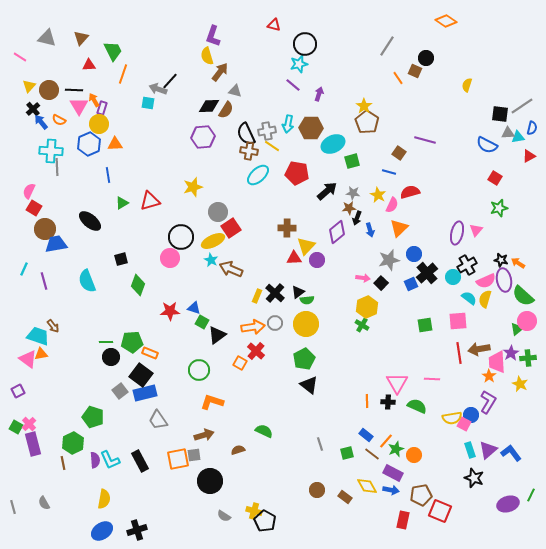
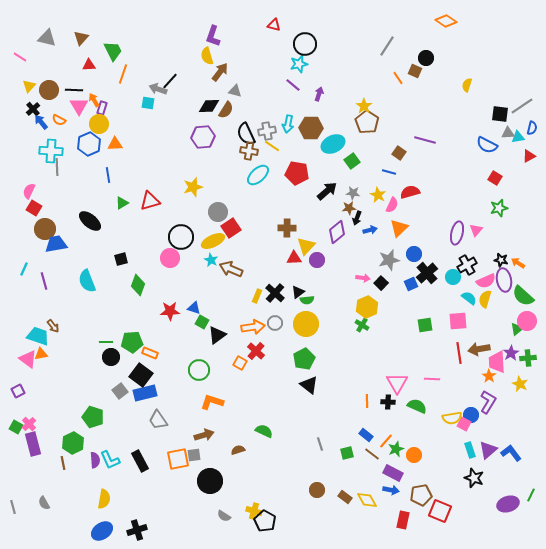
green square at (352, 161): rotated 21 degrees counterclockwise
blue arrow at (370, 230): rotated 88 degrees counterclockwise
yellow diamond at (367, 486): moved 14 px down
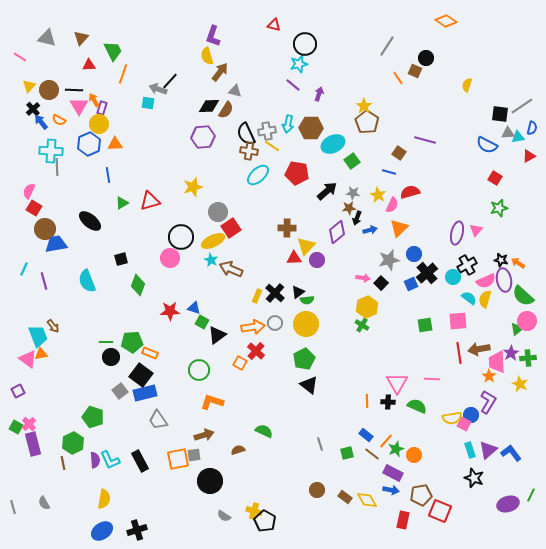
cyan trapezoid at (38, 336): rotated 50 degrees clockwise
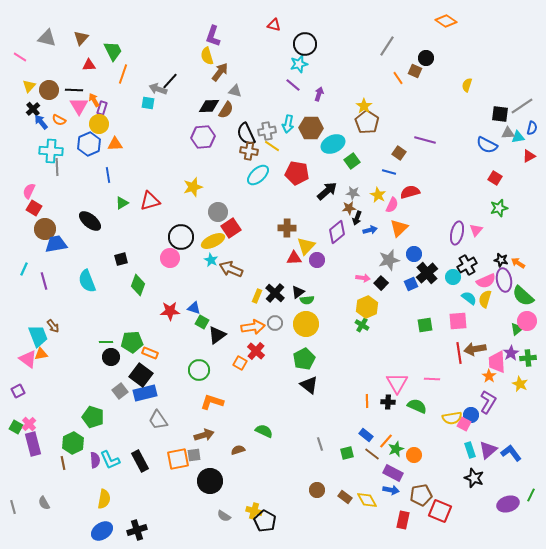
brown arrow at (479, 349): moved 4 px left
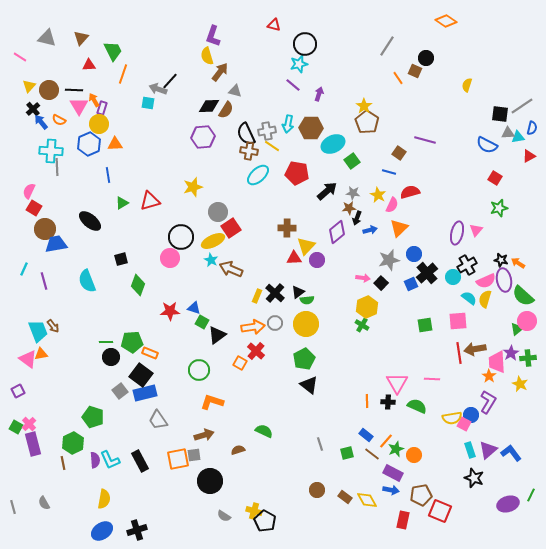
cyan trapezoid at (38, 336): moved 5 px up
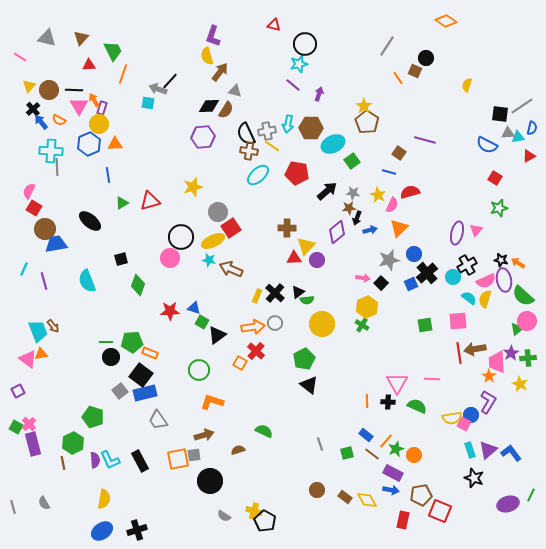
cyan star at (211, 260): moved 2 px left; rotated 16 degrees counterclockwise
yellow circle at (306, 324): moved 16 px right
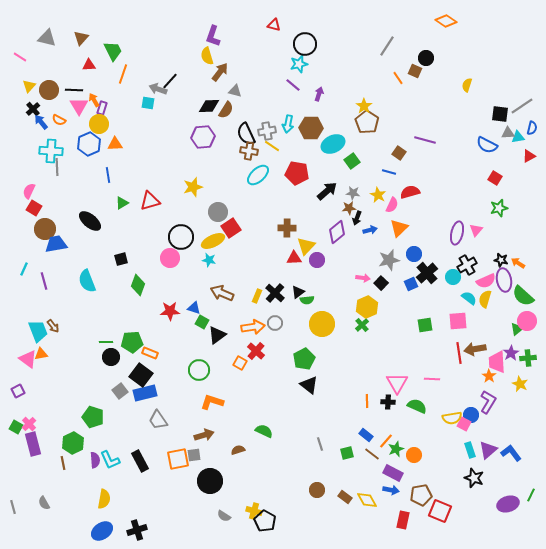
brown arrow at (231, 269): moved 9 px left, 24 px down
green cross at (362, 325): rotated 16 degrees clockwise
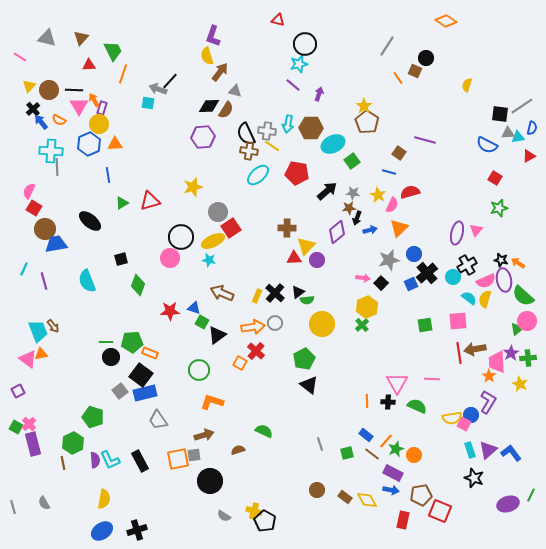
red triangle at (274, 25): moved 4 px right, 5 px up
gray cross at (267, 131): rotated 18 degrees clockwise
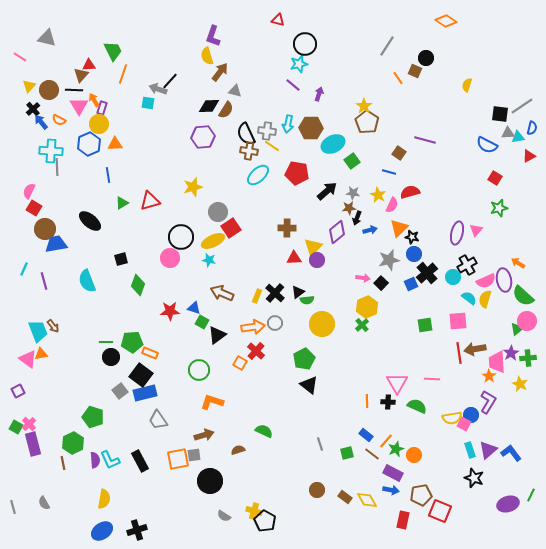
brown triangle at (81, 38): moved 37 px down
yellow triangle at (306, 246): moved 7 px right, 1 px down
black star at (501, 260): moved 89 px left, 23 px up
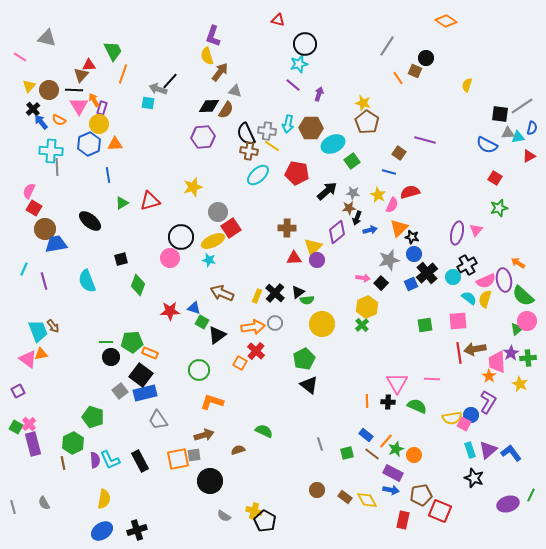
yellow star at (364, 106): moved 1 px left, 3 px up; rotated 21 degrees counterclockwise
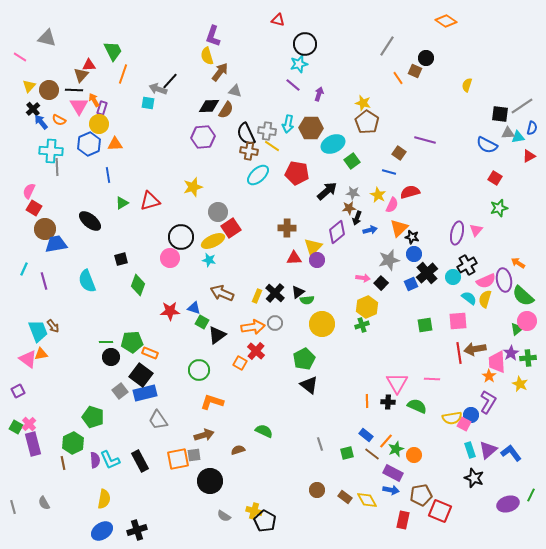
green cross at (362, 325): rotated 24 degrees clockwise
